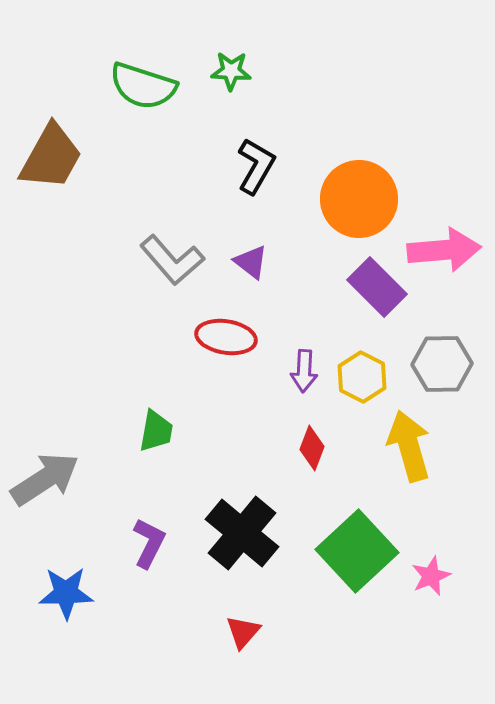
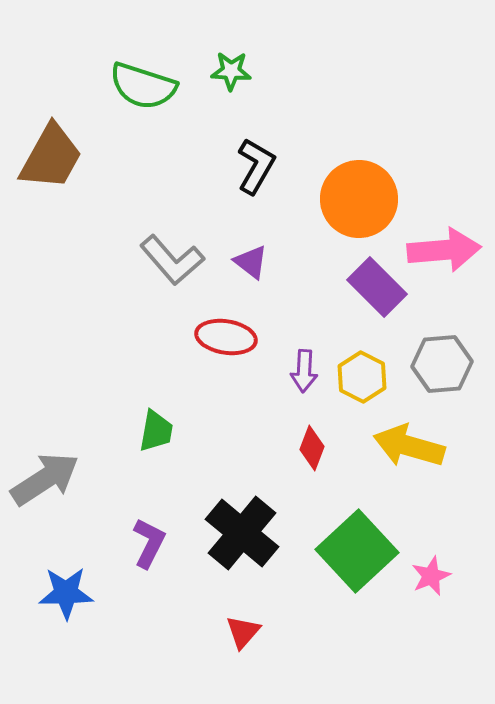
gray hexagon: rotated 4 degrees counterclockwise
yellow arrow: rotated 58 degrees counterclockwise
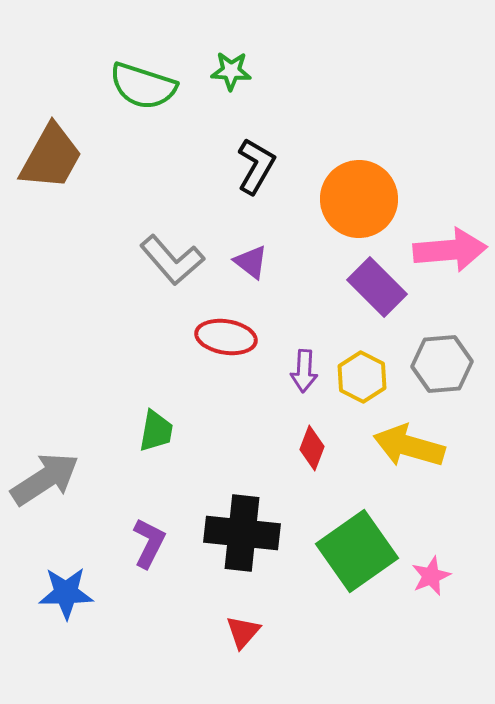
pink arrow: moved 6 px right
black cross: rotated 34 degrees counterclockwise
green square: rotated 8 degrees clockwise
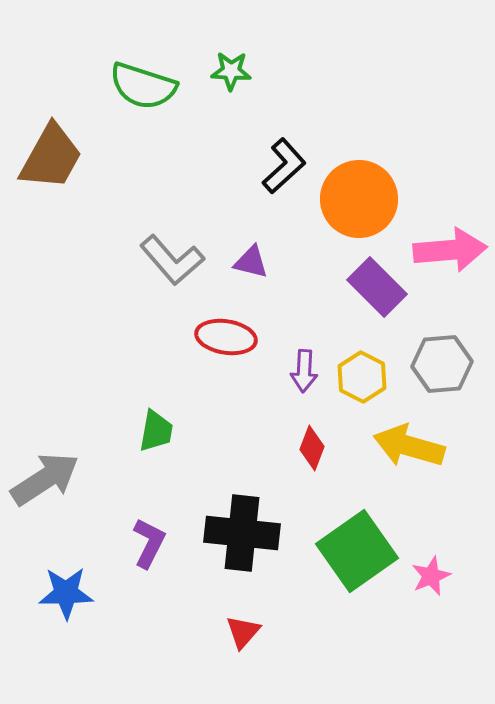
black L-shape: moved 28 px right; rotated 18 degrees clockwise
purple triangle: rotated 24 degrees counterclockwise
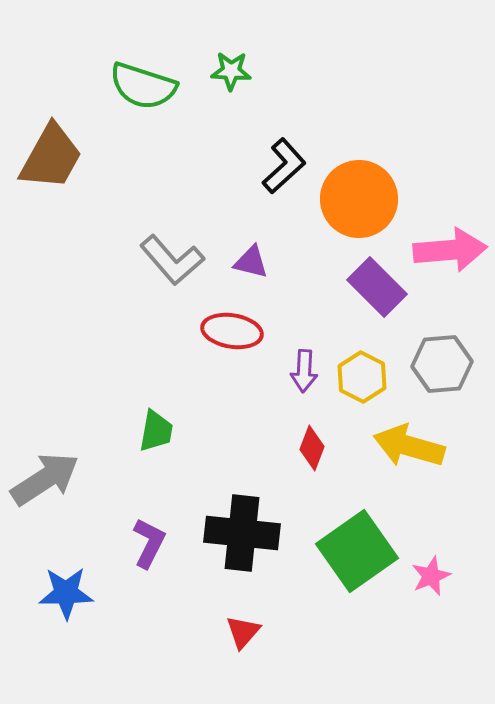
red ellipse: moved 6 px right, 6 px up
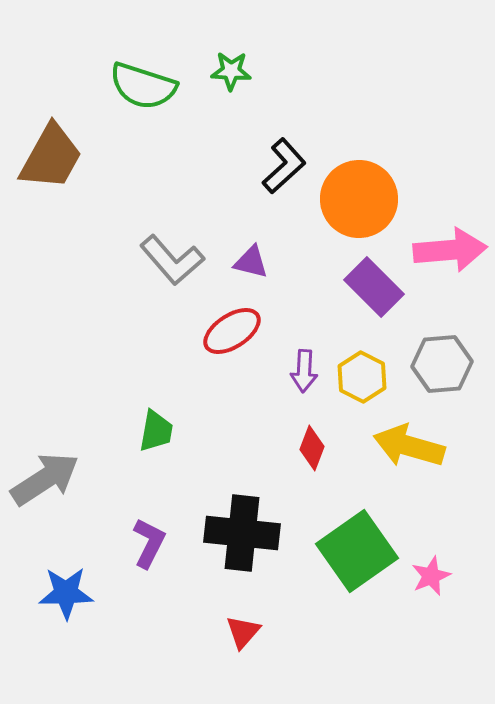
purple rectangle: moved 3 px left
red ellipse: rotated 42 degrees counterclockwise
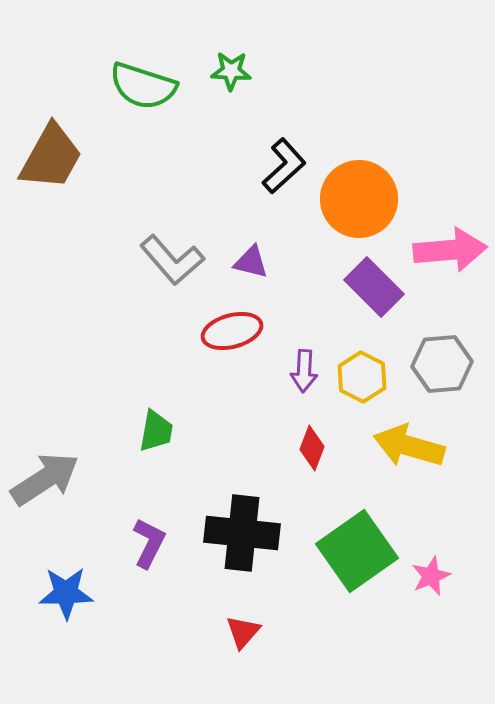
red ellipse: rotated 18 degrees clockwise
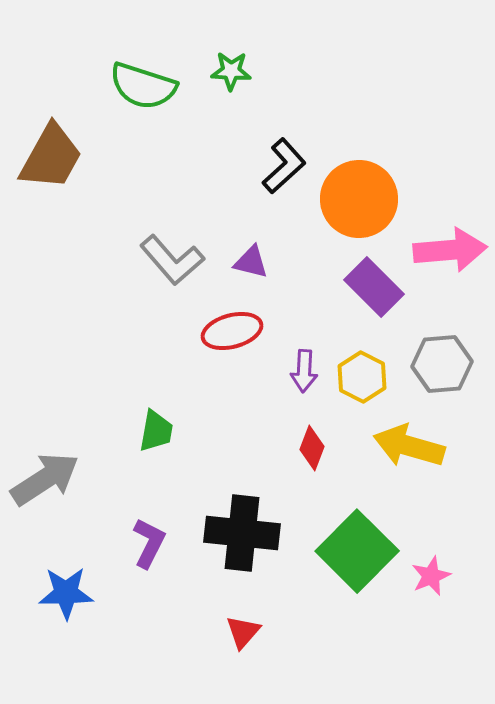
green square: rotated 10 degrees counterclockwise
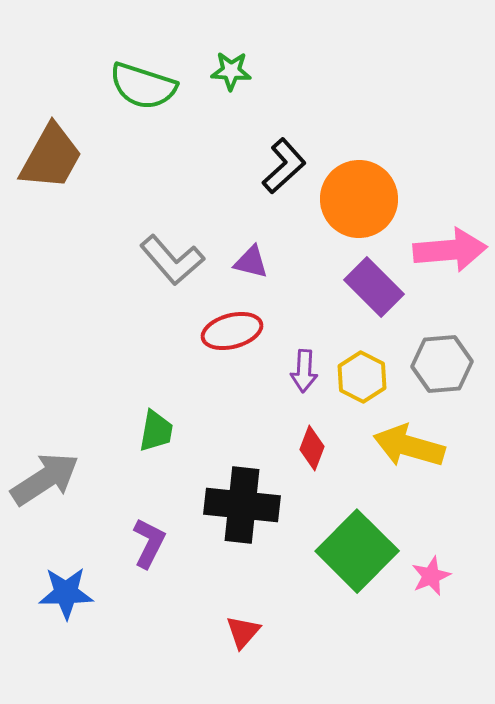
black cross: moved 28 px up
